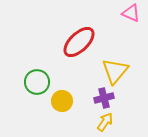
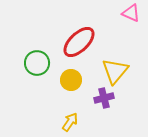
green circle: moved 19 px up
yellow circle: moved 9 px right, 21 px up
yellow arrow: moved 35 px left
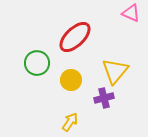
red ellipse: moved 4 px left, 5 px up
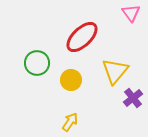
pink triangle: rotated 30 degrees clockwise
red ellipse: moved 7 px right
purple cross: moved 29 px right; rotated 24 degrees counterclockwise
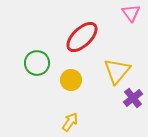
yellow triangle: moved 2 px right
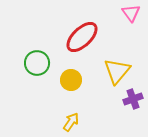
purple cross: moved 1 px down; rotated 18 degrees clockwise
yellow arrow: moved 1 px right
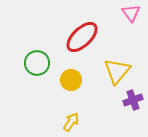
purple cross: moved 1 px down
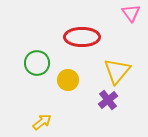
red ellipse: rotated 44 degrees clockwise
yellow circle: moved 3 px left
purple cross: moved 25 px left; rotated 18 degrees counterclockwise
yellow arrow: moved 29 px left; rotated 18 degrees clockwise
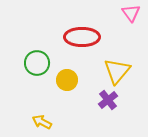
yellow circle: moved 1 px left
yellow arrow: rotated 114 degrees counterclockwise
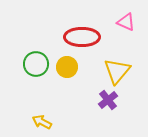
pink triangle: moved 5 px left, 9 px down; rotated 30 degrees counterclockwise
green circle: moved 1 px left, 1 px down
yellow circle: moved 13 px up
